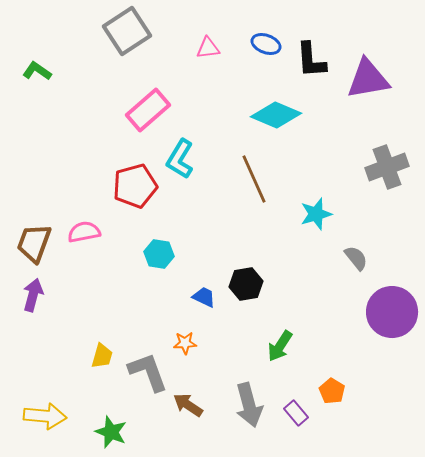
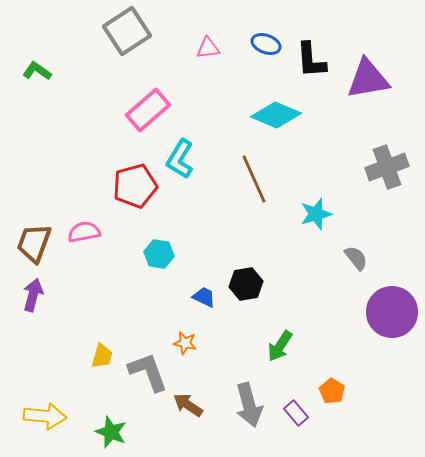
orange star: rotated 15 degrees clockwise
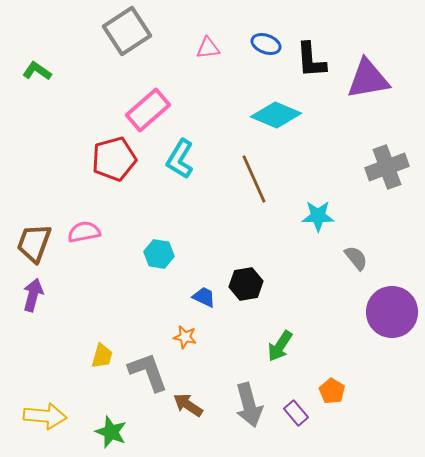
red pentagon: moved 21 px left, 27 px up
cyan star: moved 2 px right, 2 px down; rotated 16 degrees clockwise
orange star: moved 6 px up
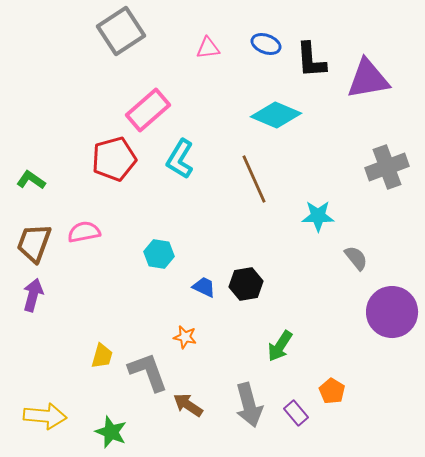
gray square: moved 6 px left
green L-shape: moved 6 px left, 109 px down
blue trapezoid: moved 10 px up
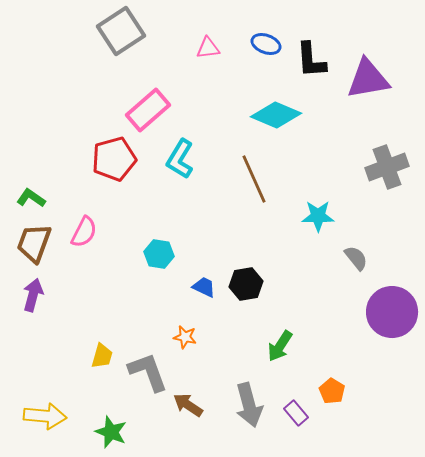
green L-shape: moved 18 px down
pink semicircle: rotated 128 degrees clockwise
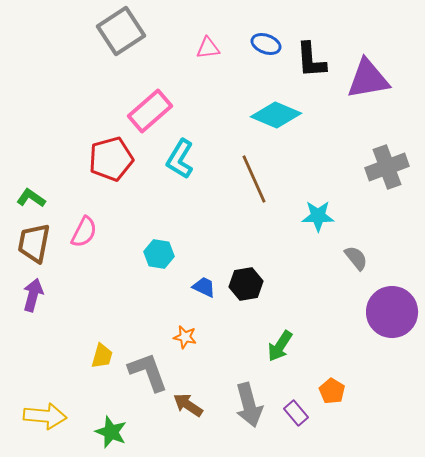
pink rectangle: moved 2 px right, 1 px down
red pentagon: moved 3 px left
brown trapezoid: rotated 9 degrees counterclockwise
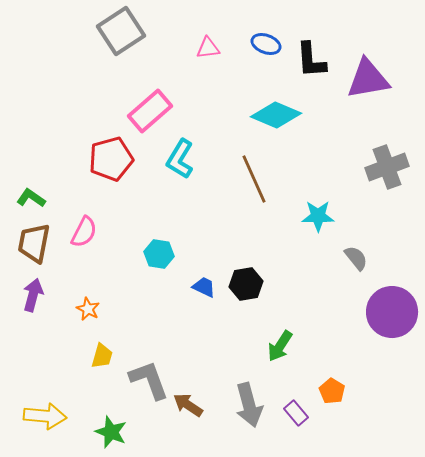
orange star: moved 97 px left, 28 px up; rotated 15 degrees clockwise
gray L-shape: moved 1 px right, 8 px down
